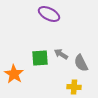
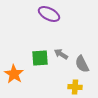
gray semicircle: moved 1 px right, 1 px down
yellow cross: moved 1 px right
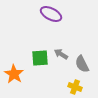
purple ellipse: moved 2 px right
yellow cross: rotated 16 degrees clockwise
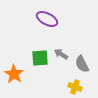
purple ellipse: moved 4 px left, 5 px down
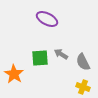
gray semicircle: moved 1 px right, 2 px up
yellow cross: moved 8 px right
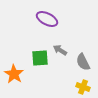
gray arrow: moved 1 px left, 4 px up
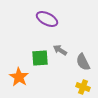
orange star: moved 5 px right, 3 px down
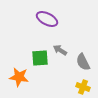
orange star: rotated 24 degrees counterclockwise
